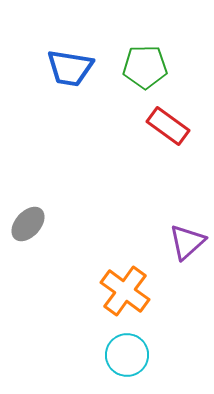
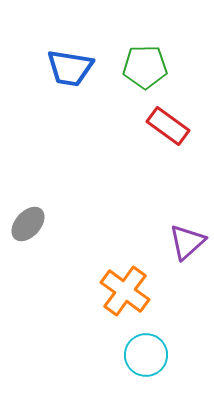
cyan circle: moved 19 px right
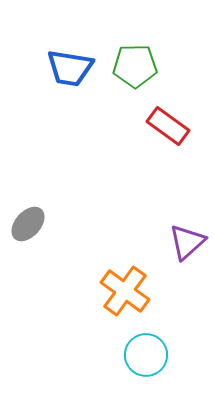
green pentagon: moved 10 px left, 1 px up
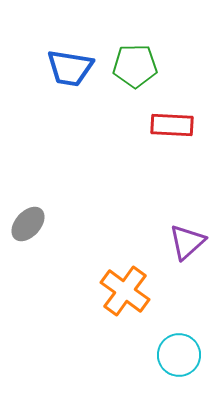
red rectangle: moved 4 px right, 1 px up; rotated 33 degrees counterclockwise
cyan circle: moved 33 px right
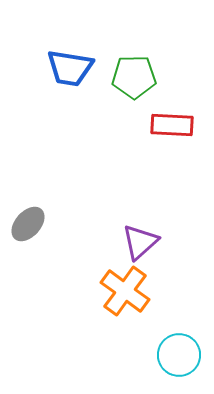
green pentagon: moved 1 px left, 11 px down
purple triangle: moved 47 px left
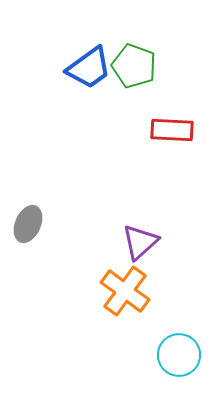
blue trapezoid: moved 19 px right; rotated 45 degrees counterclockwise
green pentagon: moved 11 px up; rotated 21 degrees clockwise
red rectangle: moved 5 px down
gray ellipse: rotated 18 degrees counterclockwise
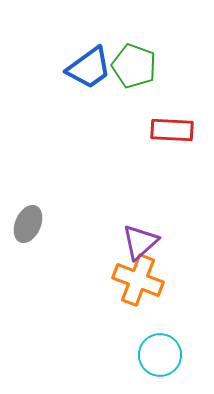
orange cross: moved 13 px right, 11 px up; rotated 15 degrees counterclockwise
cyan circle: moved 19 px left
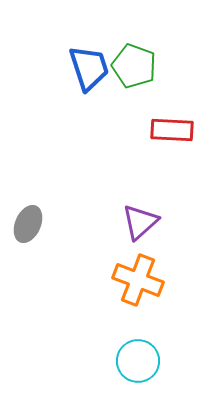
blue trapezoid: rotated 72 degrees counterclockwise
purple triangle: moved 20 px up
cyan circle: moved 22 px left, 6 px down
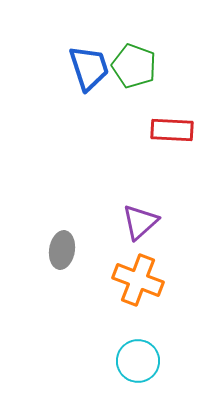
gray ellipse: moved 34 px right, 26 px down; rotated 15 degrees counterclockwise
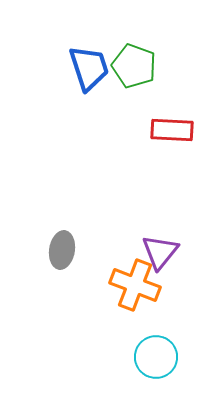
purple triangle: moved 20 px right, 30 px down; rotated 9 degrees counterclockwise
orange cross: moved 3 px left, 5 px down
cyan circle: moved 18 px right, 4 px up
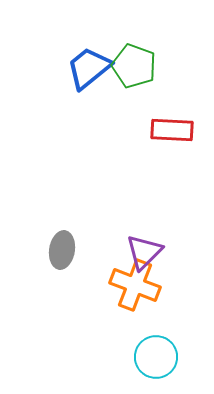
blue trapezoid: rotated 111 degrees counterclockwise
purple triangle: moved 16 px left; rotated 6 degrees clockwise
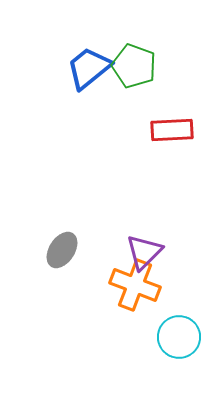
red rectangle: rotated 6 degrees counterclockwise
gray ellipse: rotated 24 degrees clockwise
cyan circle: moved 23 px right, 20 px up
